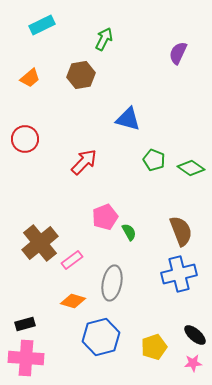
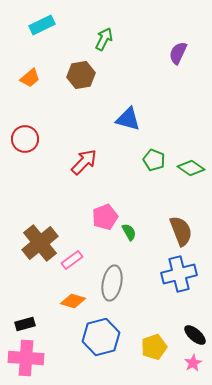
pink star: rotated 24 degrees counterclockwise
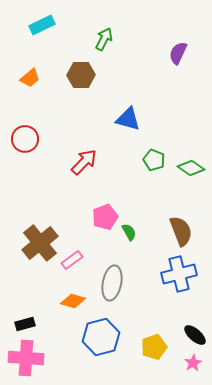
brown hexagon: rotated 8 degrees clockwise
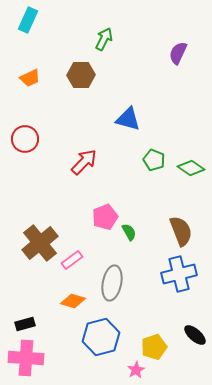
cyan rectangle: moved 14 px left, 5 px up; rotated 40 degrees counterclockwise
orange trapezoid: rotated 15 degrees clockwise
pink star: moved 57 px left, 7 px down
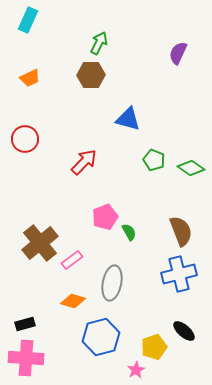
green arrow: moved 5 px left, 4 px down
brown hexagon: moved 10 px right
black ellipse: moved 11 px left, 4 px up
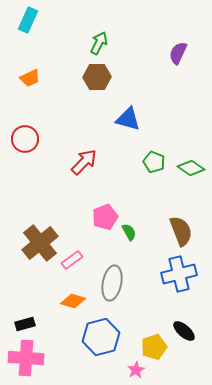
brown hexagon: moved 6 px right, 2 px down
green pentagon: moved 2 px down
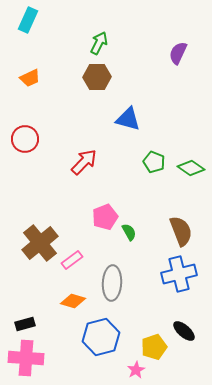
gray ellipse: rotated 8 degrees counterclockwise
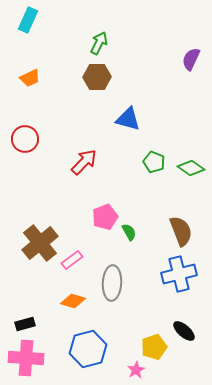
purple semicircle: moved 13 px right, 6 px down
blue hexagon: moved 13 px left, 12 px down
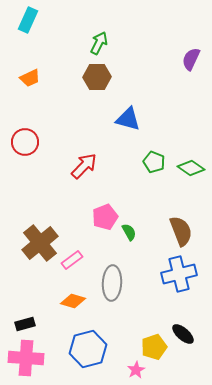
red circle: moved 3 px down
red arrow: moved 4 px down
black ellipse: moved 1 px left, 3 px down
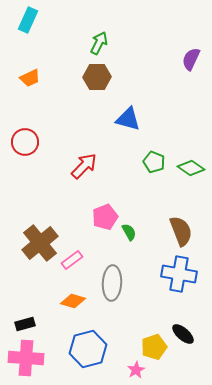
blue cross: rotated 24 degrees clockwise
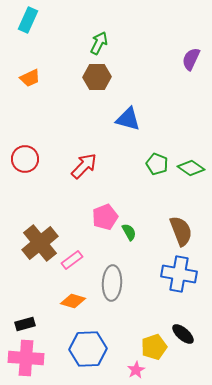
red circle: moved 17 px down
green pentagon: moved 3 px right, 2 px down
blue hexagon: rotated 12 degrees clockwise
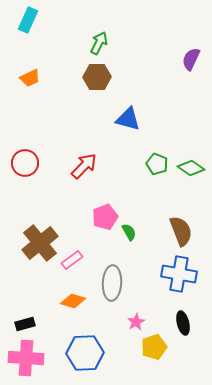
red circle: moved 4 px down
black ellipse: moved 11 px up; rotated 35 degrees clockwise
blue hexagon: moved 3 px left, 4 px down
pink star: moved 48 px up
